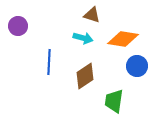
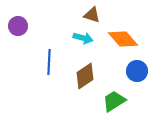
orange diamond: rotated 40 degrees clockwise
blue circle: moved 5 px down
green trapezoid: rotated 50 degrees clockwise
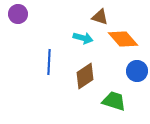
brown triangle: moved 8 px right, 2 px down
purple circle: moved 12 px up
green trapezoid: rotated 50 degrees clockwise
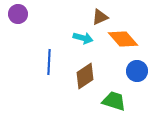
brown triangle: rotated 42 degrees counterclockwise
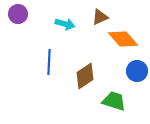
cyan arrow: moved 18 px left, 14 px up
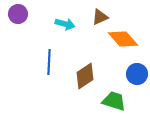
blue circle: moved 3 px down
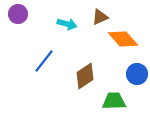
cyan arrow: moved 2 px right
blue line: moved 5 px left, 1 px up; rotated 35 degrees clockwise
green trapezoid: rotated 20 degrees counterclockwise
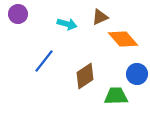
green trapezoid: moved 2 px right, 5 px up
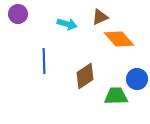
orange diamond: moved 4 px left
blue line: rotated 40 degrees counterclockwise
blue circle: moved 5 px down
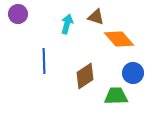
brown triangle: moved 4 px left; rotated 42 degrees clockwise
cyan arrow: rotated 90 degrees counterclockwise
blue circle: moved 4 px left, 6 px up
